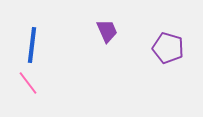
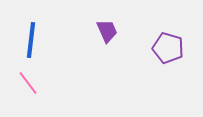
blue line: moved 1 px left, 5 px up
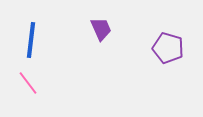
purple trapezoid: moved 6 px left, 2 px up
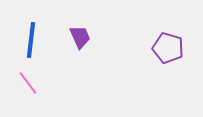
purple trapezoid: moved 21 px left, 8 px down
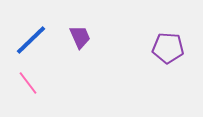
blue line: rotated 39 degrees clockwise
purple pentagon: rotated 12 degrees counterclockwise
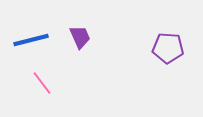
blue line: rotated 30 degrees clockwise
pink line: moved 14 px right
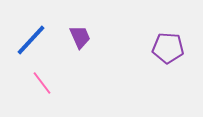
blue line: rotated 33 degrees counterclockwise
